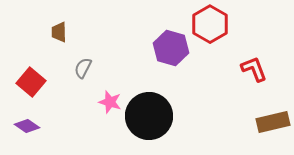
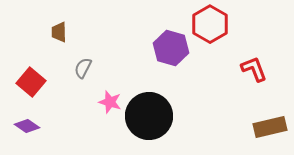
brown rectangle: moved 3 px left, 5 px down
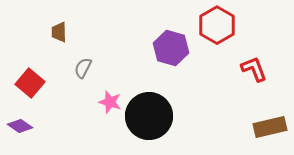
red hexagon: moved 7 px right, 1 px down
red square: moved 1 px left, 1 px down
purple diamond: moved 7 px left
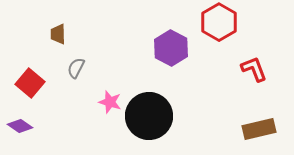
red hexagon: moved 2 px right, 3 px up
brown trapezoid: moved 1 px left, 2 px down
purple hexagon: rotated 12 degrees clockwise
gray semicircle: moved 7 px left
brown rectangle: moved 11 px left, 2 px down
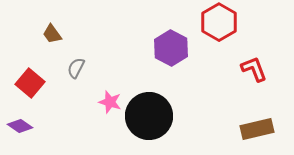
brown trapezoid: moved 6 px left; rotated 35 degrees counterclockwise
brown rectangle: moved 2 px left
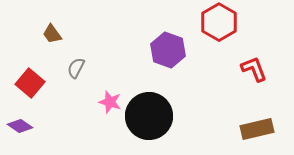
purple hexagon: moved 3 px left, 2 px down; rotated 8 degrees counterclockwise
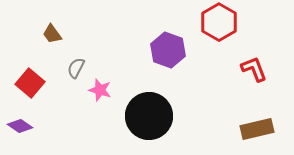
pink star: moved 10 px left, 12 px up
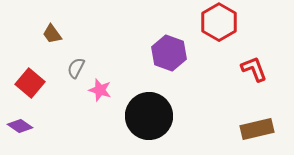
purple hexagon: moved 1 px right, 3 px down
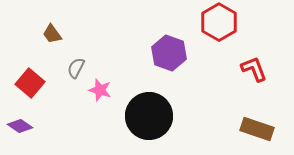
brown rectangle: rotated 32 degrees clockwise
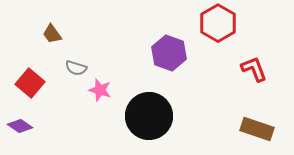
red hexagon: moved 1 px left, 1 px down
gray semicircle: rotated 100 degrees counterclockwise
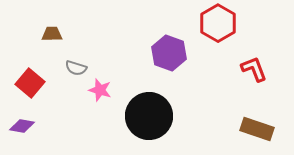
brown trapezoid: rotated 125 degrees clockwise
purple diamond: moved 2 px right; rotated 25 degrees counterclockwise
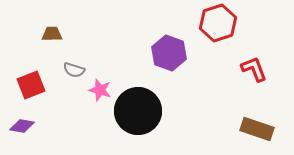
red hexagon: rotated 12 degrees clockwise
gray semicircle: moved 2 px left, 2 px down
red square: moved 1 px right, 2 px down; rotated 28 degrees clockwise
black circle: moved 11 px left, 5 px up
